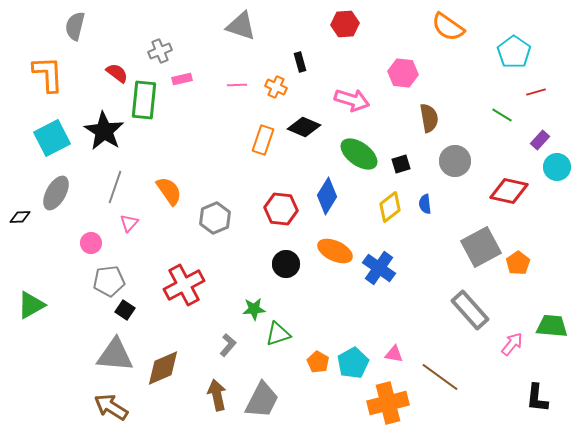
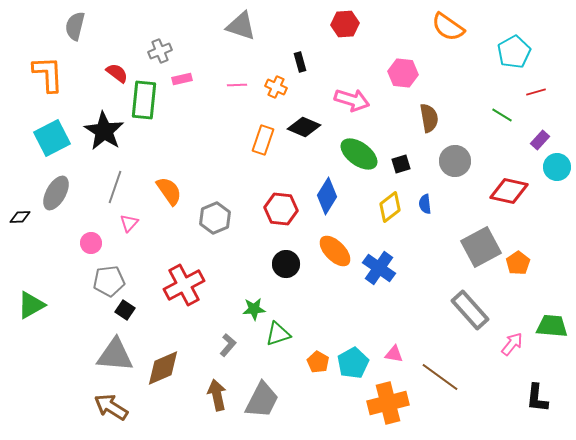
cyan pentagon at (514, 52): rotated 8 degrees clockwise
orange ellipse at (335, 251): rotated 20 degrees clockwise
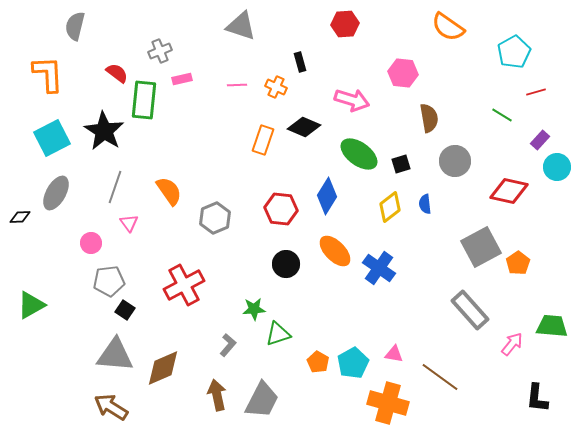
pink triangle at (129, 223): rotated 18 degrees counterclockwise
orange cross at (388, 403): rotated 30 degrees clockwise
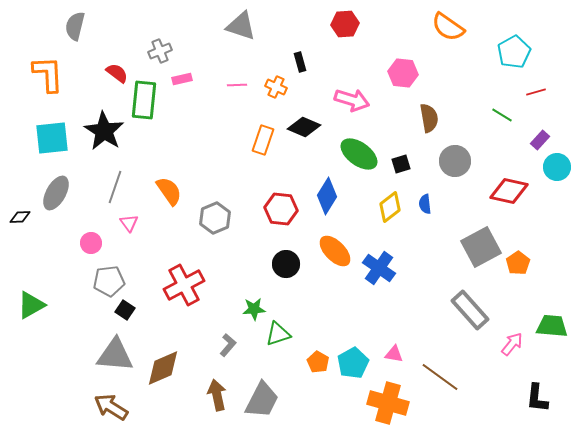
cyan square at (52, 138): rotated 21 degrees clockwise
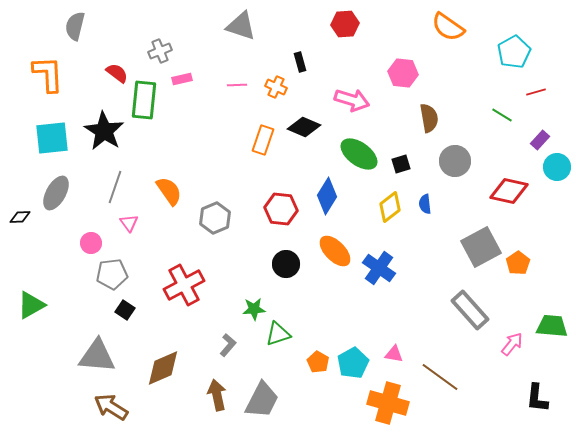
gray pentagon at (109, 281): moved 3 px right, 7 px up
gray triangle at (115, 355): moved 18 px left, 1 px down
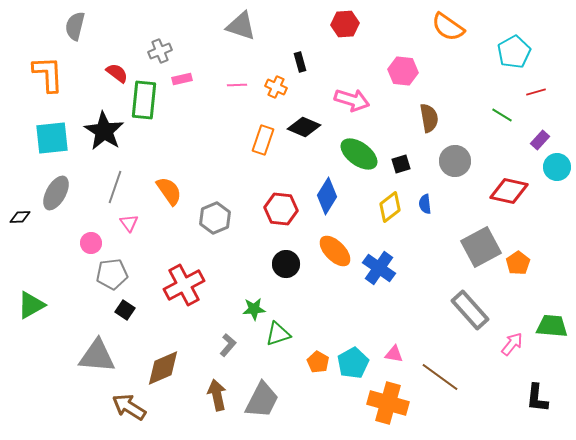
pink hexagon at (403, 73): moved 2 px up
brown arrow at (111, 407): moved 18 px right
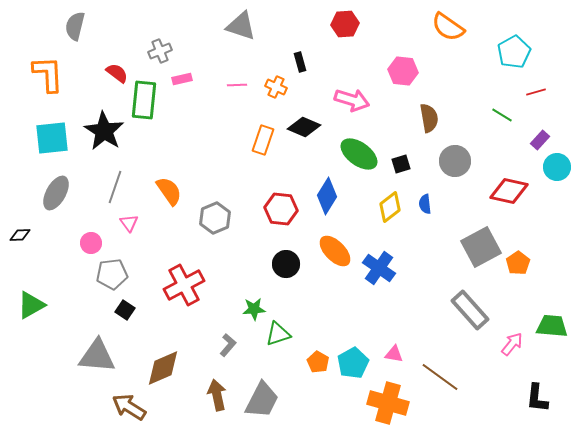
black diamond at (20, 217): moved 18 px down
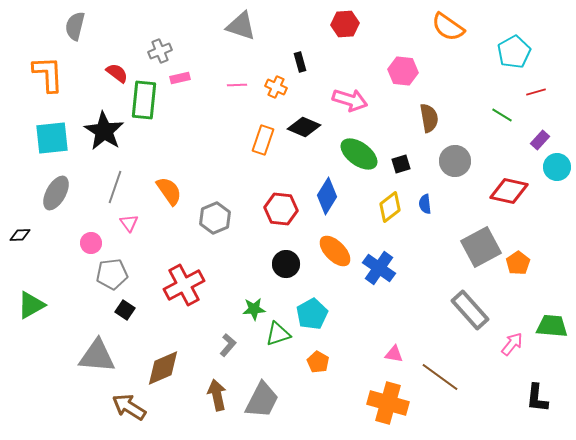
pink rectangle at (182, 79): moved 2 px left, 1 px up
pink arrow at (352, 100): moved 2 px left
cyan pentagon at (353, 363): moved 41 px left, 49 px up
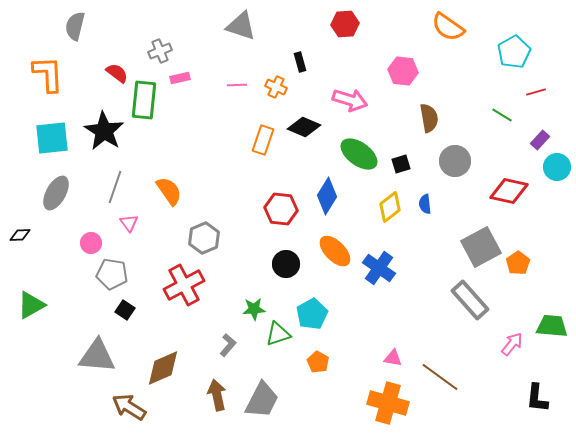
gray hexagon at (215, 218): moved 11 px left, 20 px down
gray pentagon at (112, 274): rotated 16 degrees clockwise
gray rectangle at (470, 310): moved 10 px up
pink triangle at (394, 354): moved 1 px left, 4 px down
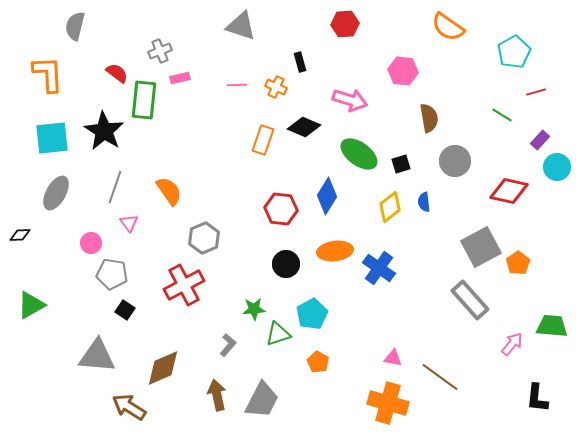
blue semicircle at (425, 204): moved 1 px left, 2 px up
orange ellipse at (335, 251): rotated 52 degrees counterclockwise
